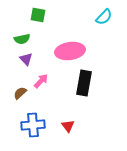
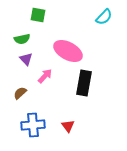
pink ellipse: moved 2 px left; rotated 36 degrees clockwise
pink arrow: moved 4 px right, 5 px up
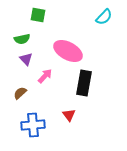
red triangle: moved 1 px right, 11 px up
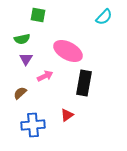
purple triangle: rotated 16 degrees clockwise
pink arrow: rotated 21 degrees clockwise
red triangle: moved 2 px left; rotated 32 degrees clockwise
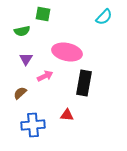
green square: moved 5 px right, 1 px up
green semicircle: moved 8 px up
pink ellipse: moved 1 px left, 1 px down; rotated 16 degrees counterclockwise
red triangle: rotated 40 degrees clockwise
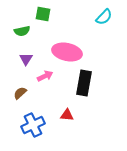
blue cross: rotated 20 degrees counterclockwise
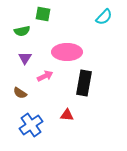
pink ellipse: rotated 12 degrees counterclockwise
purple triangle: moved 1 px left, 1 px up
brown semicircle: rotated 104 degrees counterclockwise
blue cross: moved 2 px left; rotated 10 degrees counterclockwise
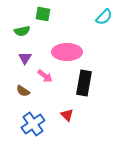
pink arrow: rotated 63 degrees clockwise
brown semicircle: moved 3 px right, 2 px up
red triangle: rotated 40 degrees clockwise
blue cross: moved 2 px right, 1 px up
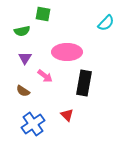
cyan semicircle: moved 2 px right, 6 px down
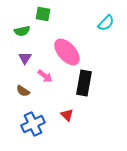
pink ellipse: rotated 48 degrees clockwise
blue cross: rotated 10 degrees clockwise
